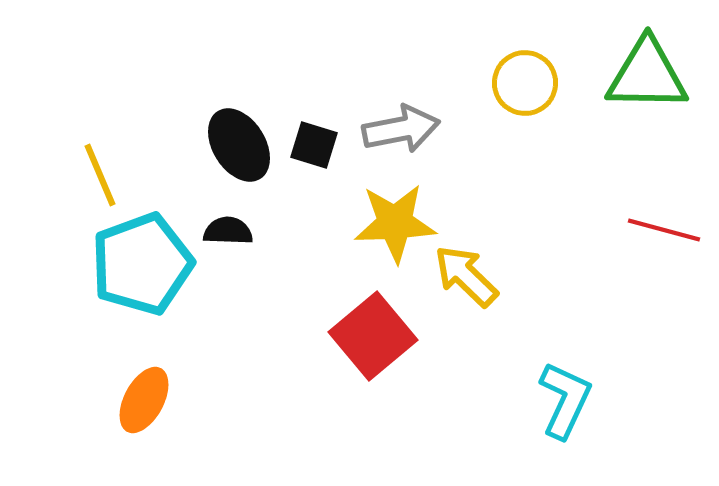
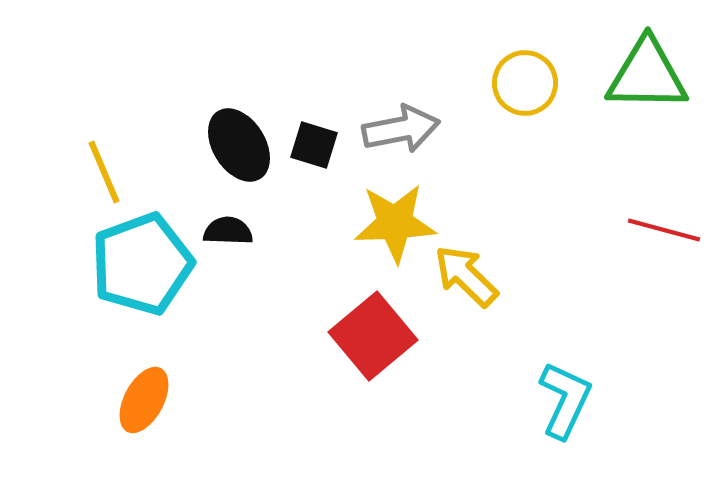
yellow line: moved 4 px right, 3 px up
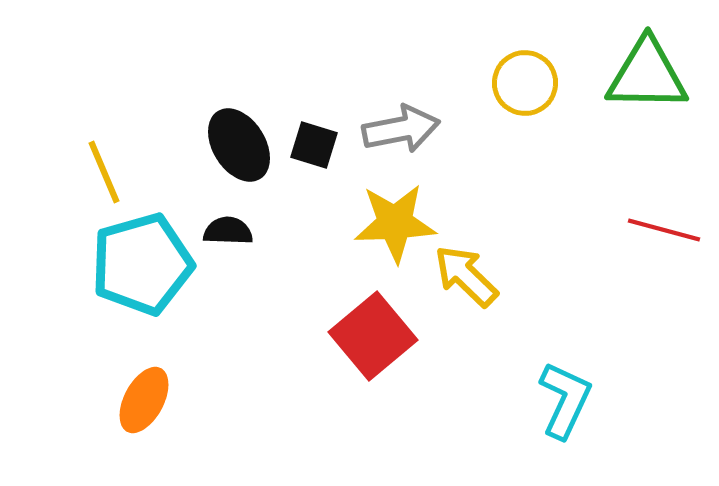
cyan pentagon: rotated 4 degrees clockwise
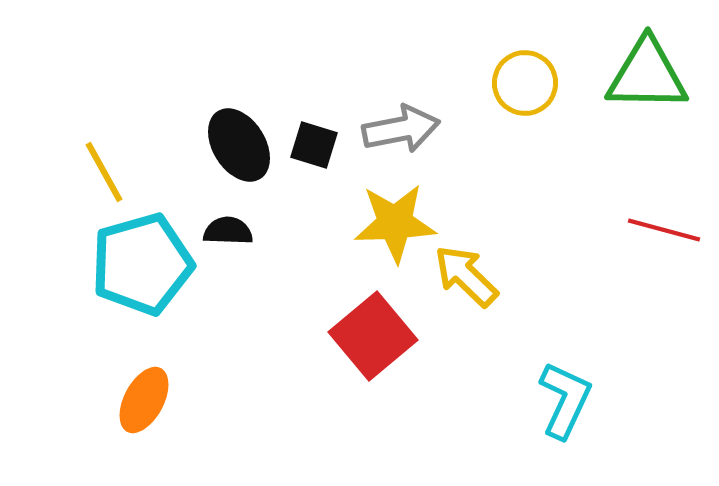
yellow line: rotated 6 degrees counterclockwise
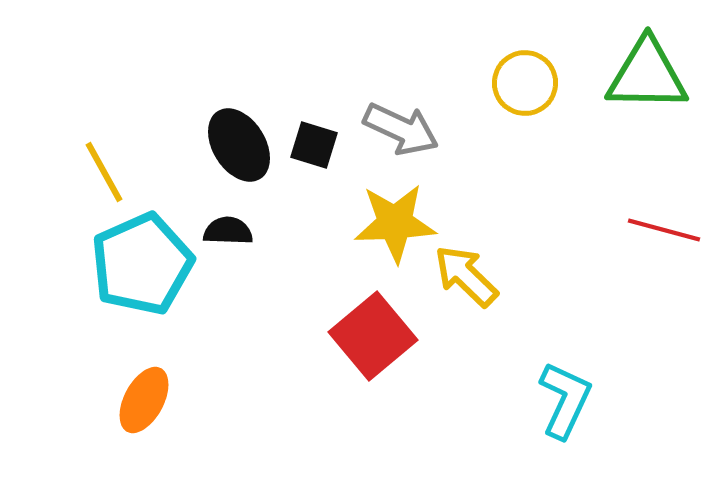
gray arrow: rotated 36 degrees clockwise
cyan pentagon: rotated 8 degrees counterclockwise
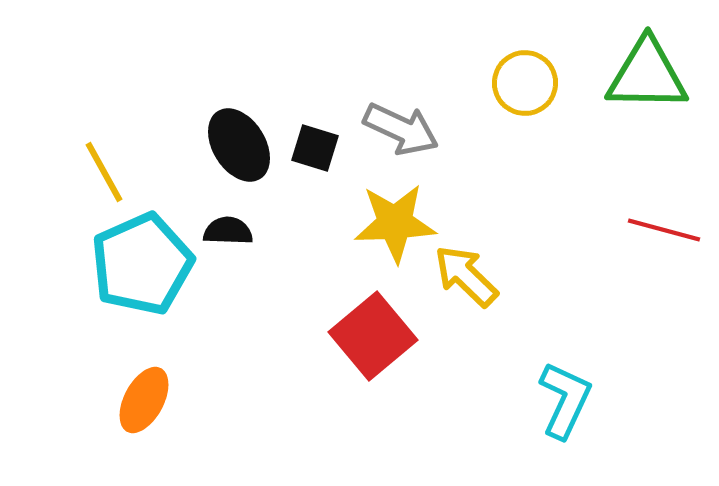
black square: moved 1 px right, 3 px down
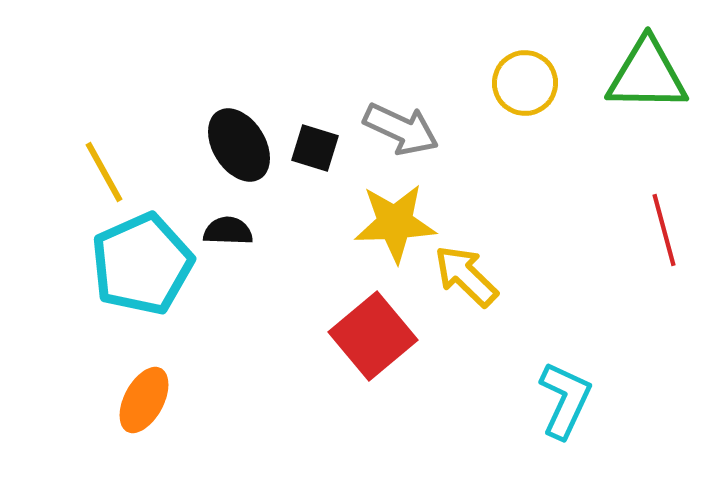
red line: rotated 60 degrees clockwise
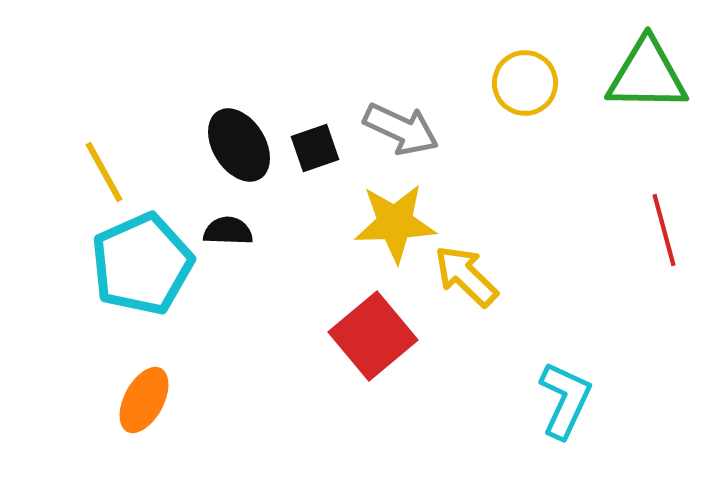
black square: rotated 36 degrees counterclockwise
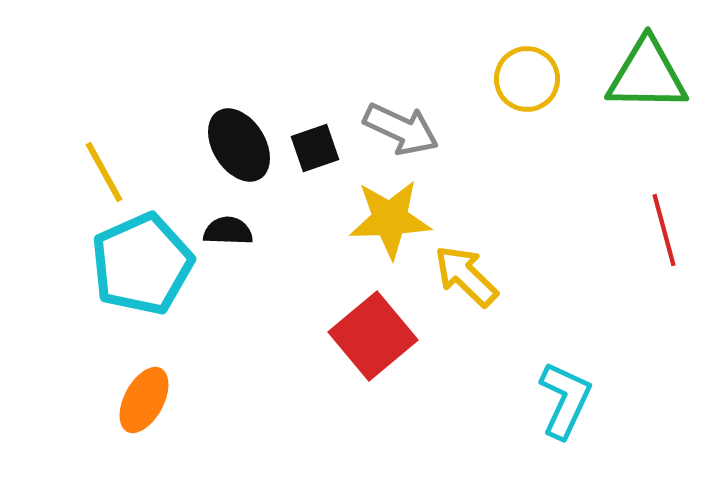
yellow circle: moved 2 px right, 4 px up
yellow star: moved 5 px left, 4 px up
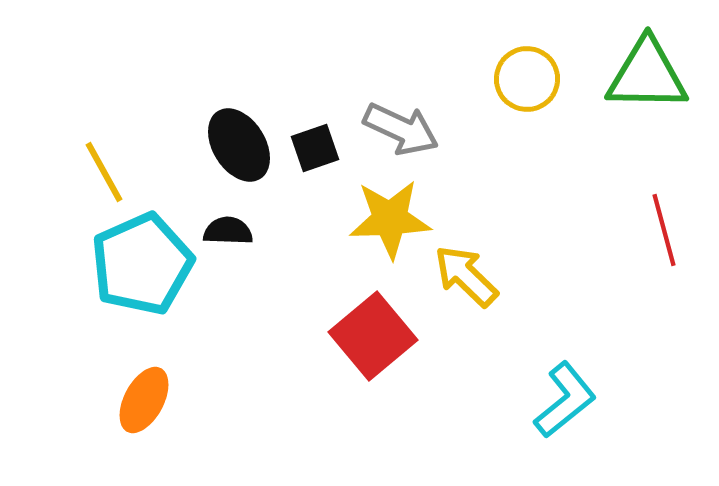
cyan L-shape: rotated 26 degrees clockwise
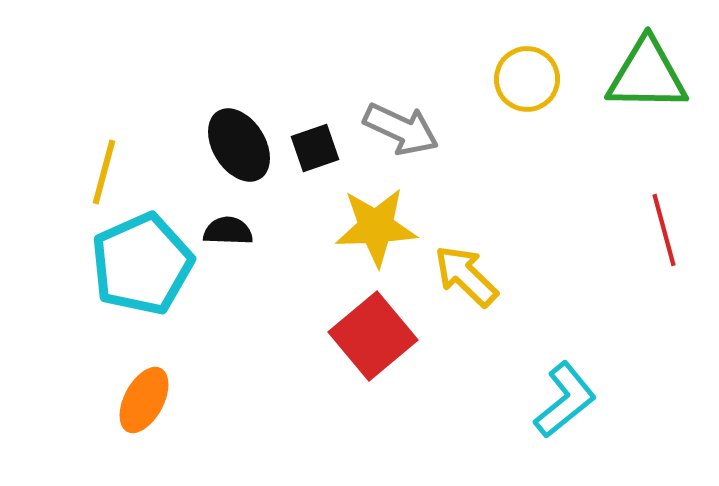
yellow line: rotated 44 degrees clockwise
yellow star: moved 14 px left, 8 px down
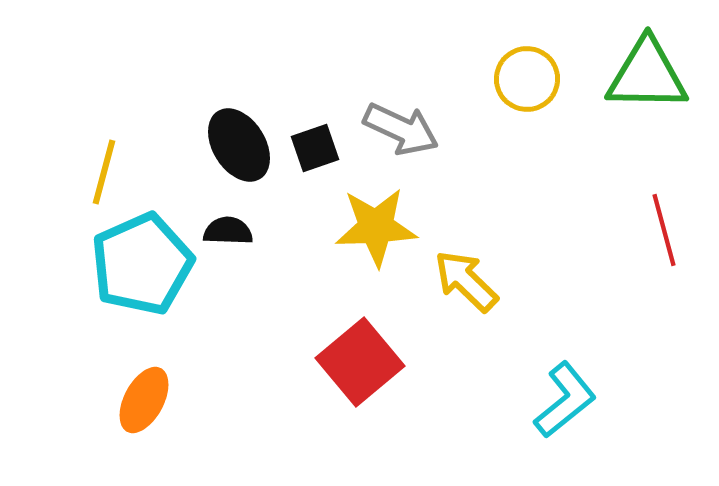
yellow arrow: moved 5 px down
red square: moved 13 px left, 26 px down
